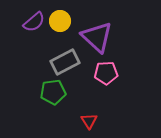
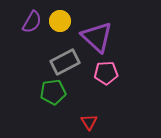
purple semicircle: moved 2 px left; rotated 20 degrees counterclockwise
red triangle: moved 1 px down
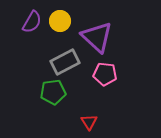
pink pentagon: moved 1 px left, 1 px down; rotated 10 degrees clockwise
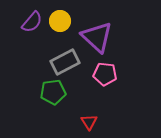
purple semicircle: rotated 10 degrees clockwise
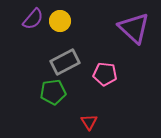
purple semicircle: moved 1 px right, 3 px up
purple triangle: moved 37 px right, 9 px up
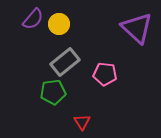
yellow circle: moved 1 px left, 3 px down
purple triangle: moved 3 px right
gray rectangle: rotated 12 degrees counterclockwise
red triangle: moved 7 px left
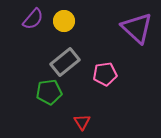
yellow circle: moved 5 px right, 3 px up
pink pentagon: rotated 15 degrees counterclockwise
green pentagon: moved 4 px left
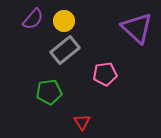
gray rectangle: moved 12 px up
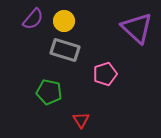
gray rectangle: rotated 56 degrees clockwise
pink pentagon: rotated 10 degrees counterclockwise
green pentagon: rotated 20 degrees clockwise
red triangle: moved 1 px left, 2 px up
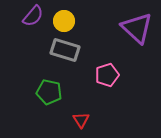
purple semicircle: moved 3 px up
pink pentagon: moved 2 px right, 1 px down
